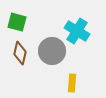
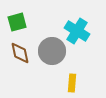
green square: rotated 30 degrees counterclockwise
brown diamond: rotated 25 degrees counterclockwise
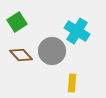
green square: rotated 18 degrees counterclockwise
brown diamond: moved 1 px right, 2 px down; rotated 30 degrees counterclockwise
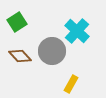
cyan cross: rotated 10 degrees clockwise
brown diamond: moved 1 px left, 1 px down
yellow rectangle: moved 1 px left, 1 px down; rotated 24 degrees clockwise
